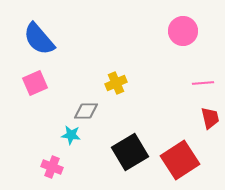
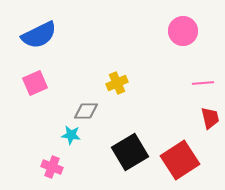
blue semicircle: moved 4 px up; rotated 75 degrees counterclockwise
yellow cross: moved 1 px right
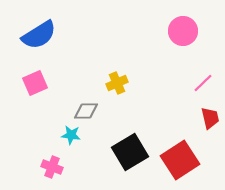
blue semicircle: rotated 6 degrees counterclockwise
pink line: rotated 40 degrees counterclockwise
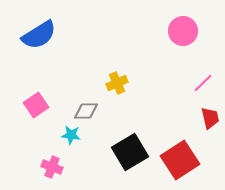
pink square: moved 1 px right, 22 px down; rotated 10 degrees counterclockwise
